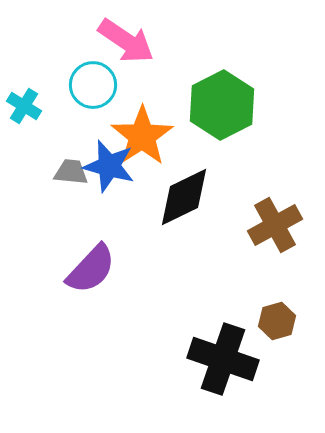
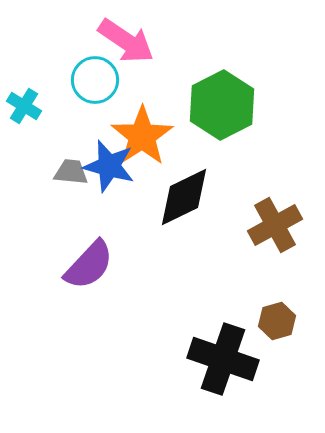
cyan circle: moved 2 px right, 5 px up
purple semicircle: moved 2 px left, 4 px up
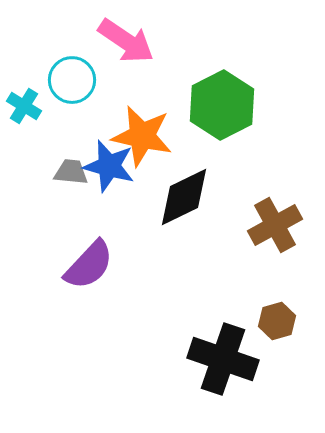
cyan circle: moved 23 px left
orange star: rotated 26 degrees counterclockwise
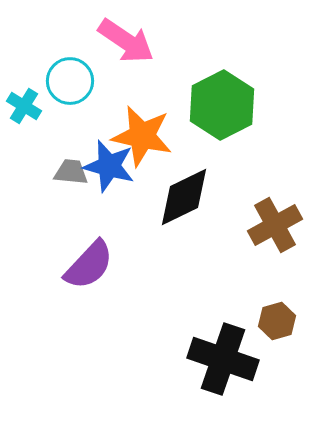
cyan circle: moved 2 px left, 1 px down
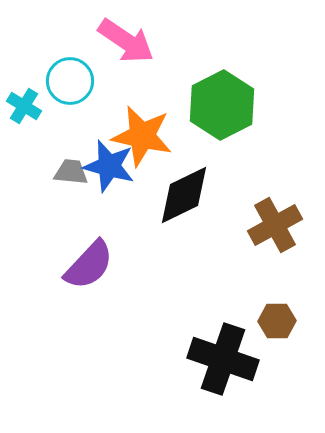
black diamond: moved 2 px up
brown hexagon: rotated 15 degrees clockwise
